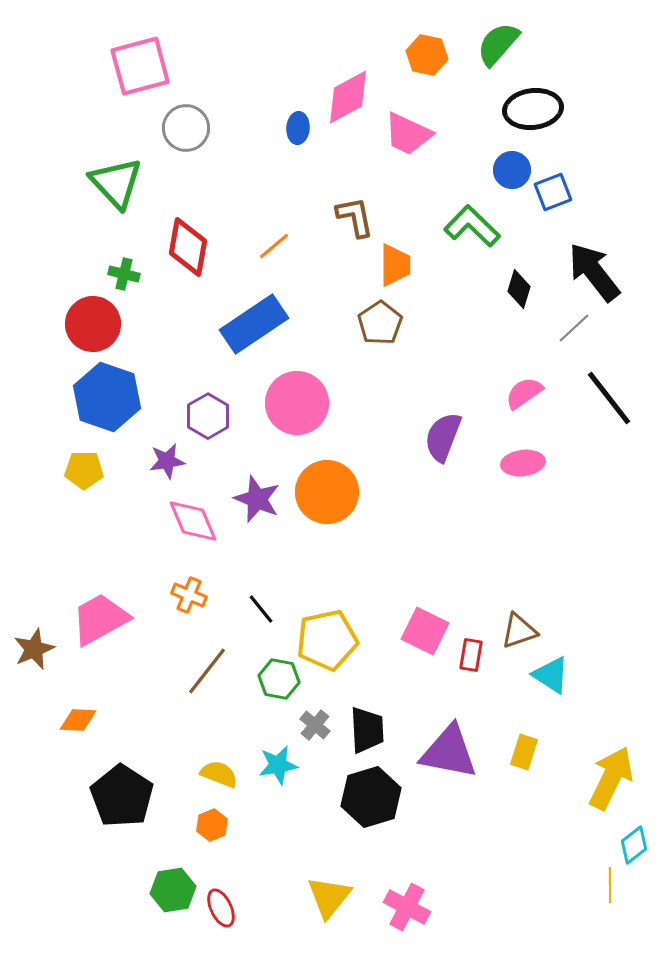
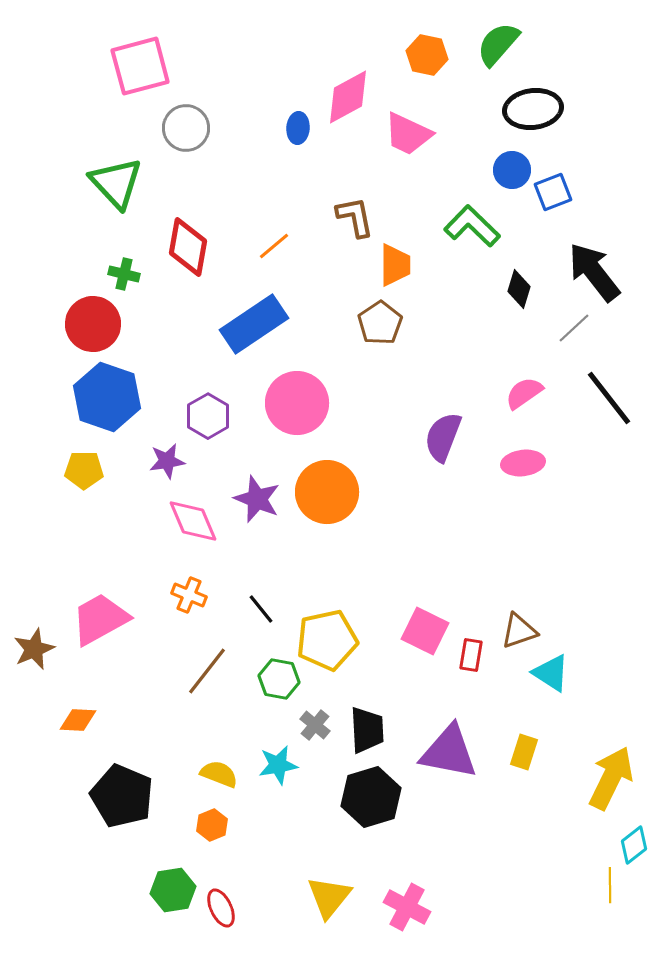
cyan triangle at (551, 675): moved 2 px up
black pentagon at (122, 796): rotated 10 degrees counterclockwise
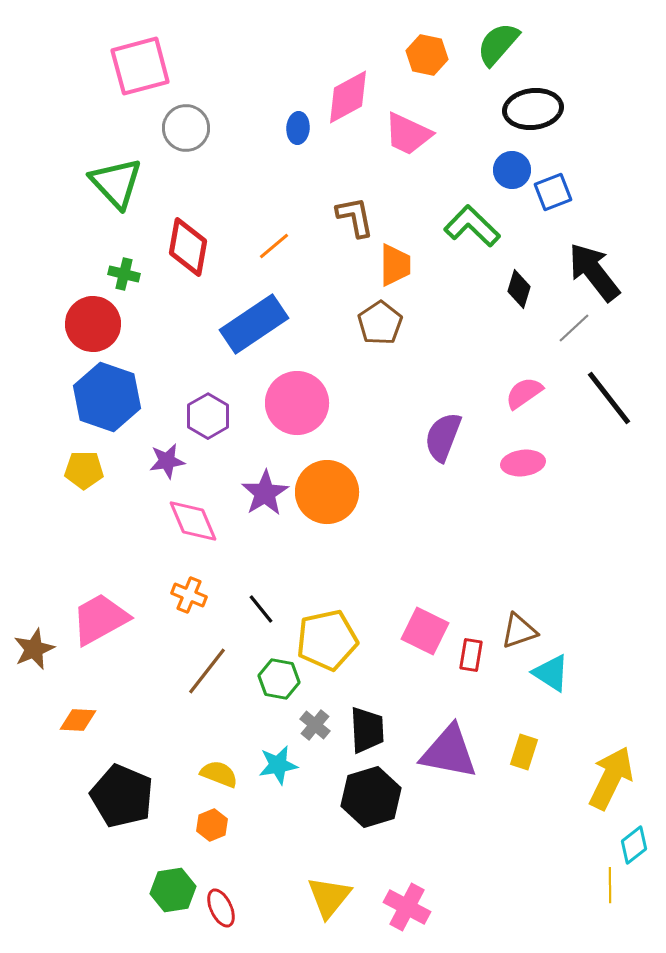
purple star at (257, 499): moved 8 px right, 6 px up; rotated 18 degrees clockwise
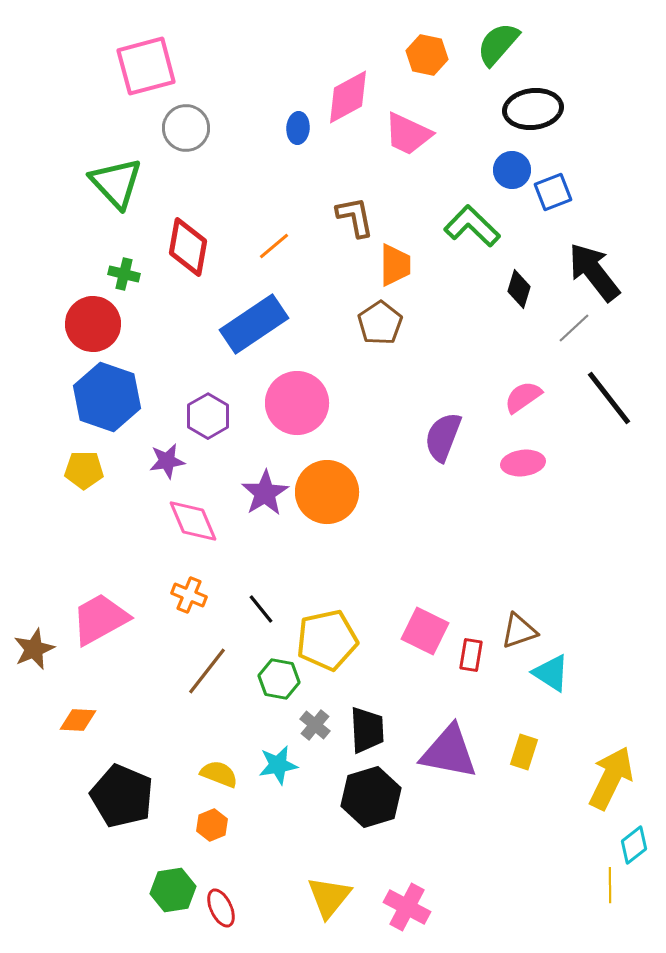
pink square at (140, 66): moved 6 px right
pink semicircle at (524, 393): moved 1 px left, 4 px down
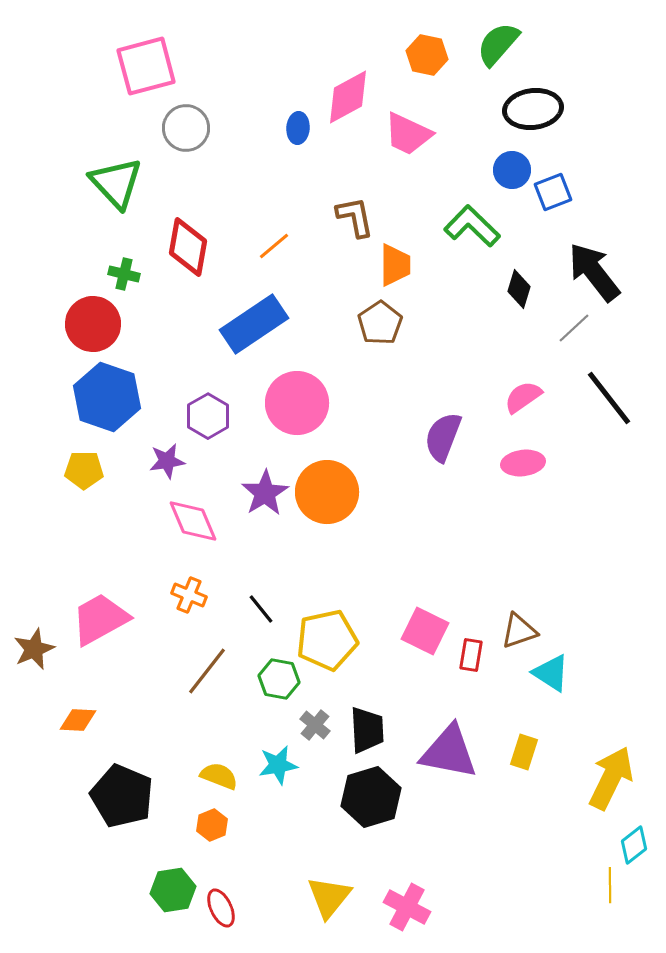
yellow semicircle at (219, 774): moved 2 px down
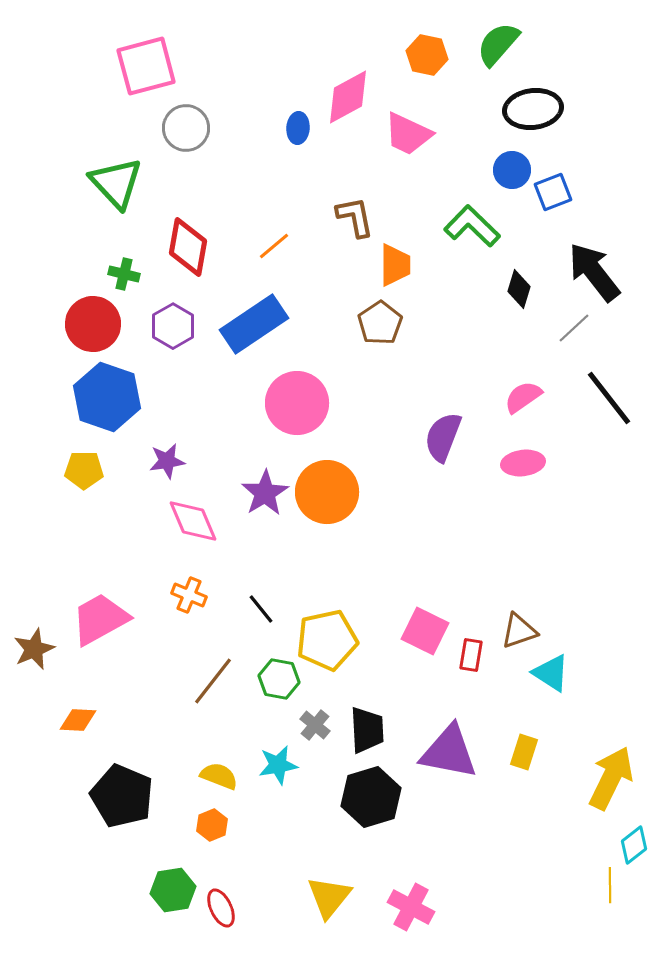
purple hexagon at (208, 416): moved 35 px left, 90 px up
brown line at (207, 671): moved 6 px right, 10 px down
pink cross at (407, 907): moved 4 px right
